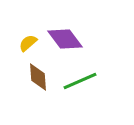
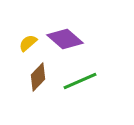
purple diamond: rotated 12 degrees counterclockwise
brown diamond: rotated 48 degrees clockwise
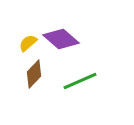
purple diamond: moved 4 px left
brown diamond: moved 4 px left, 3 px up
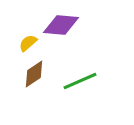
purple diamond: moved 14 px up; rotated 36 degrees counterclockwise
brown diamond: rotated 12 degrees clockwise
